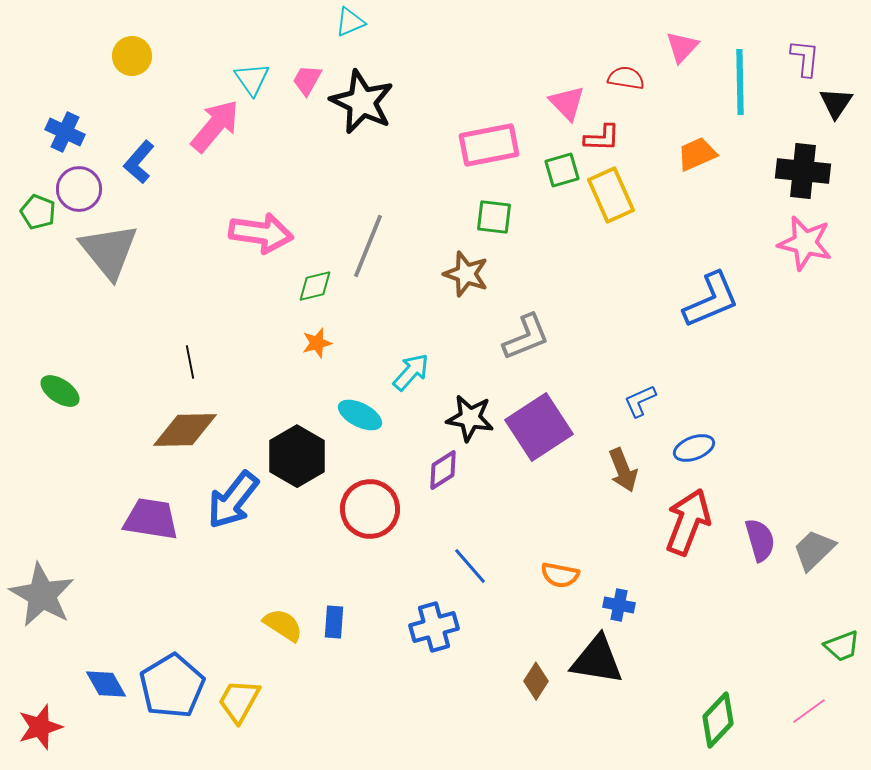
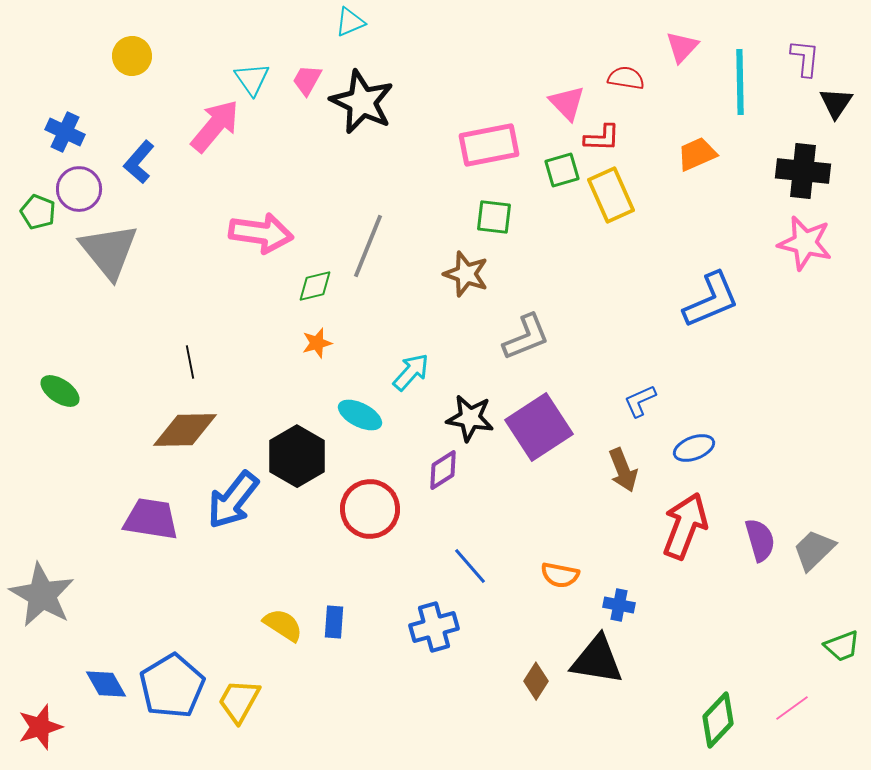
red arrow at (688, 522): moved 3 px left, 4 px down
pink line at (809, 711): moved 17 px left, 3 px up
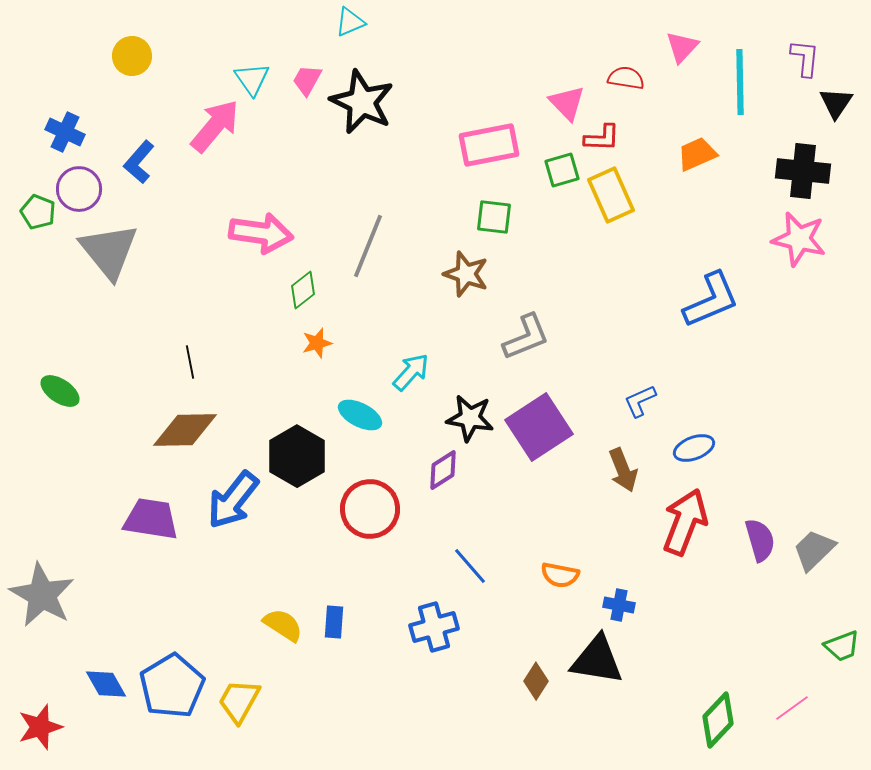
pink star at (805, 243): moved 6 px left, 4 px up
green diamond at (315, 286): moved 12 px left, 4 px down; rotated 24 degrees counterclockwise
red arrow at (685, 526): moved 4 px up
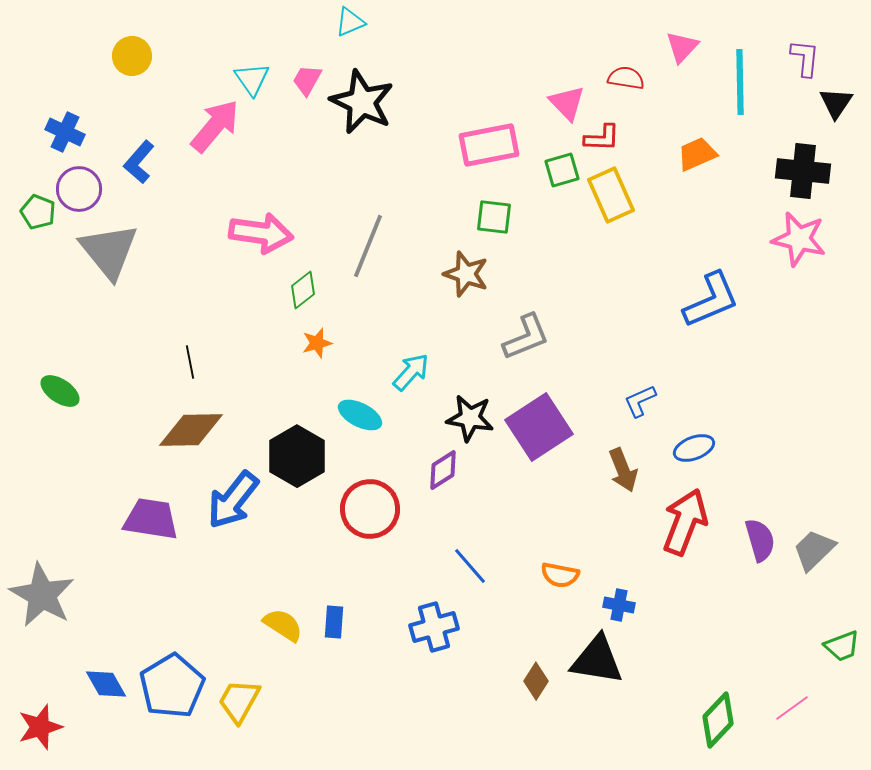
brown diamond at (185, 430): moved 6 px right
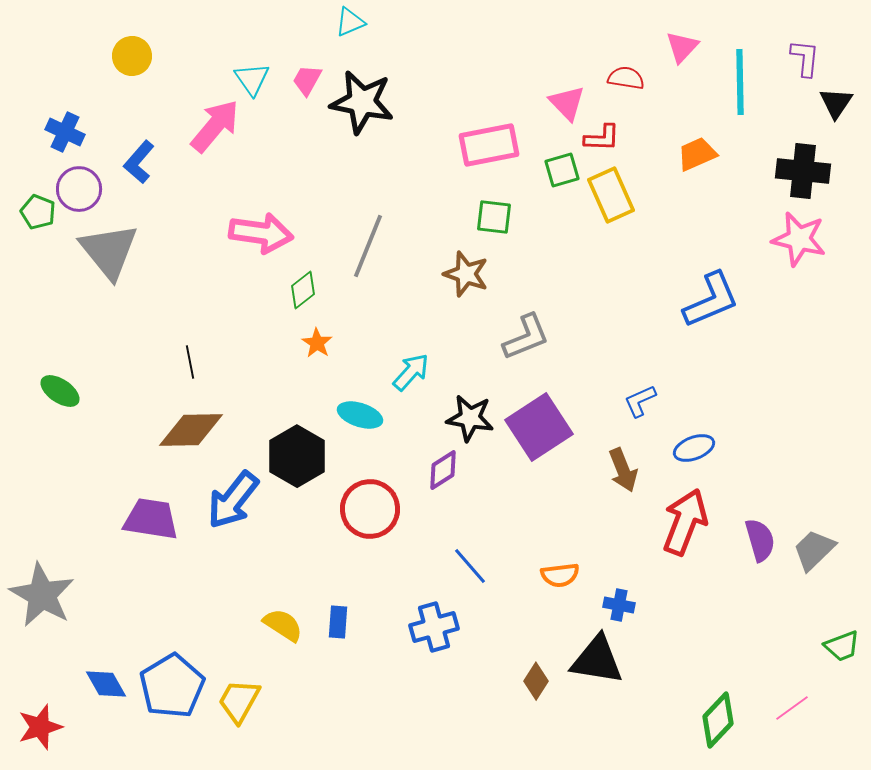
black star at (362, 102): rotated 14 degrees counterclockwise
orange star at (317, 343): rotated 24 degrees counterclockwise
cyan ellipse at (360, 415): rotated 9 degrees counterclockwise
orange semicircle at (560, 575): rotated 18 degrees counterclockwise
blue rectangle at (334, 622): moved 4 px right
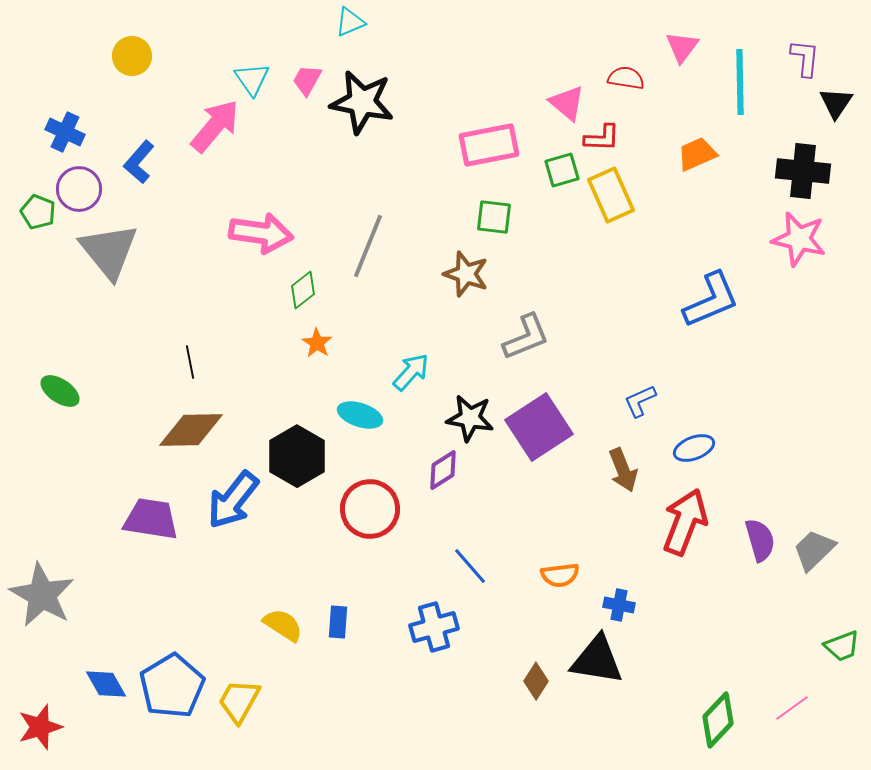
pink triangle at (682, 47): rotated 6 degrees counterclockwise
pink triangle at (567, 103): rotated 6 degrees counterclockwise
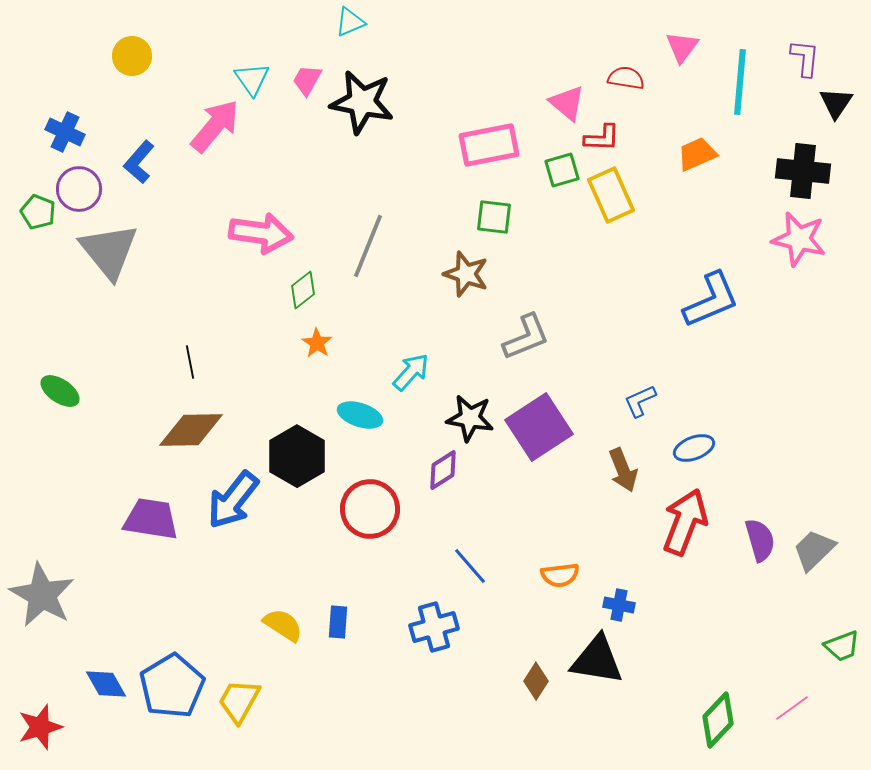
cyan line at (740, 82): rotated 6 degrees clockwise
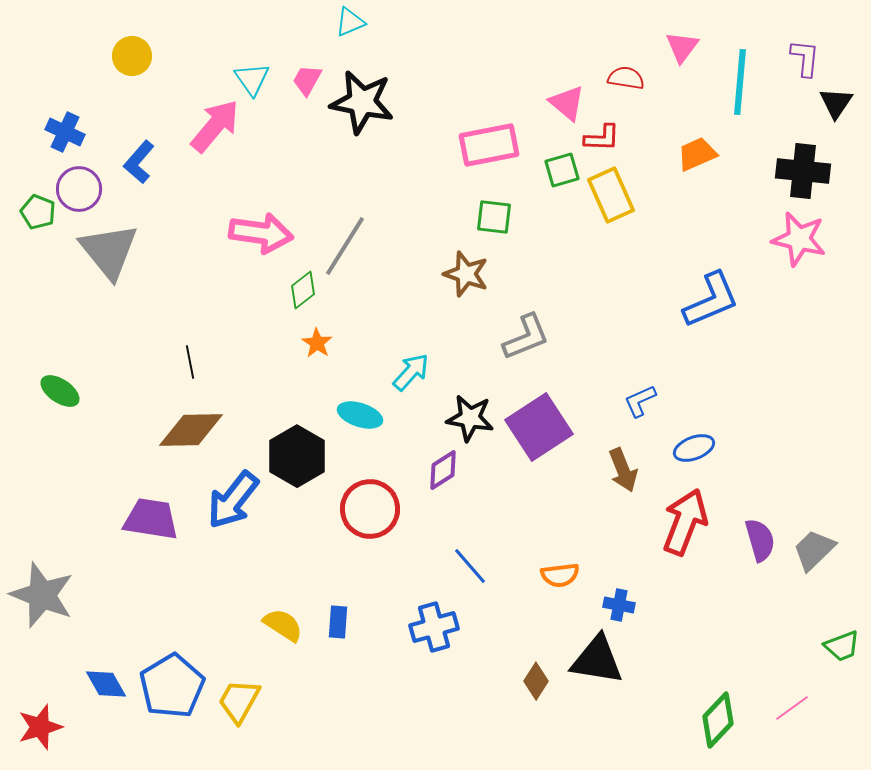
gray line at (368, 246): moved 23 px left; rotated 10 degrees clockwise
gray star at (42, 595): rotated 8 degrees counterclockwise
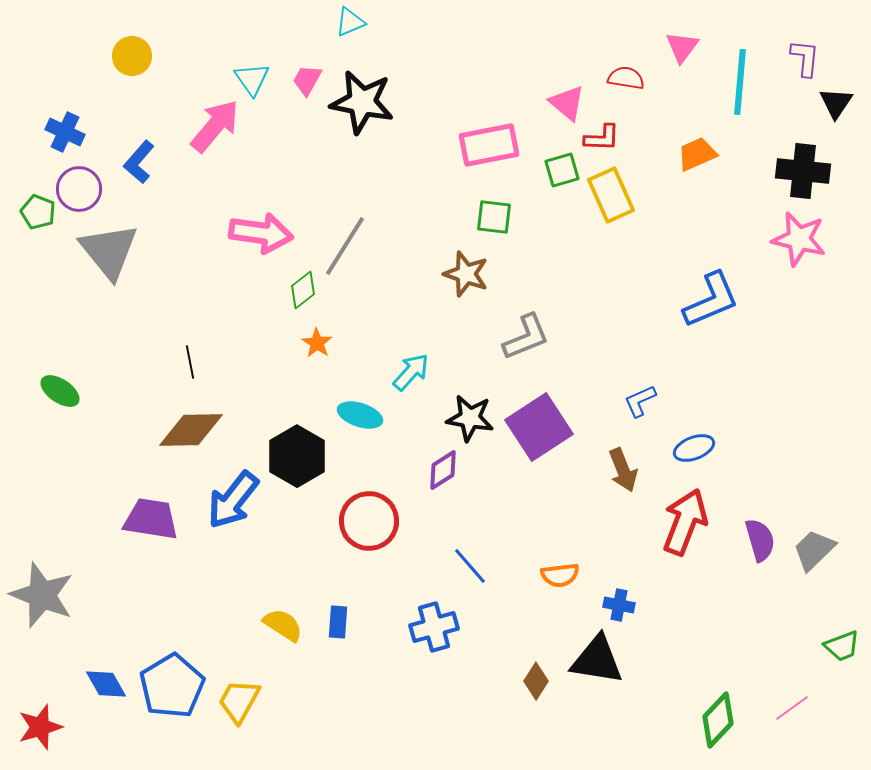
red circle at (370, 509): moved 1 px left, 12 px down
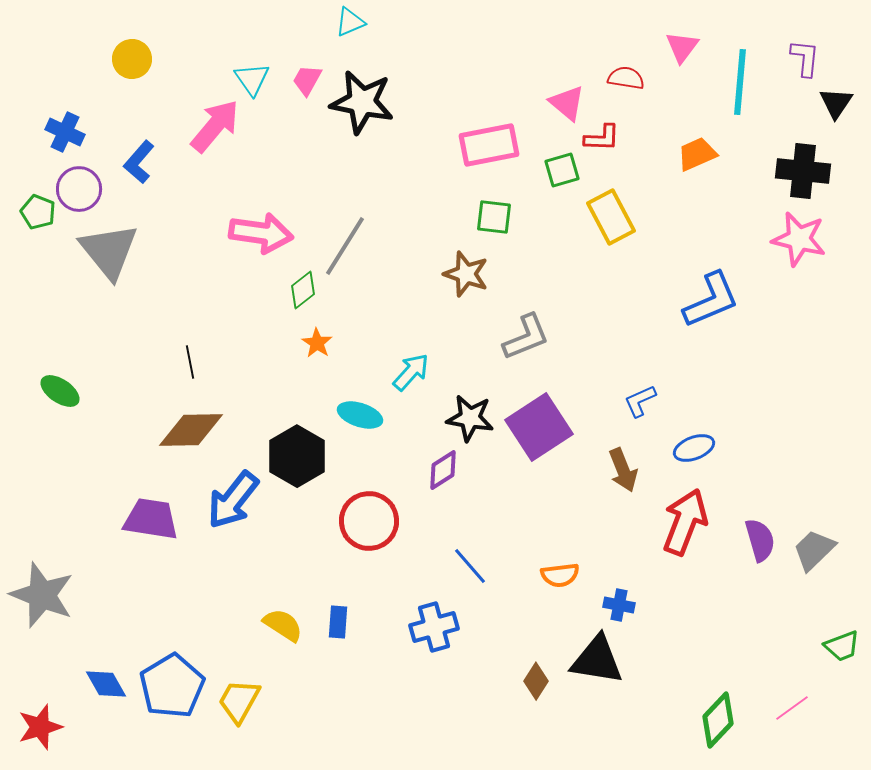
yellow circle at (132, 56): moved 3 px down
yellow rectangle at (611, 195): moved 22 px down; rotated 4 degrees counterclockwise
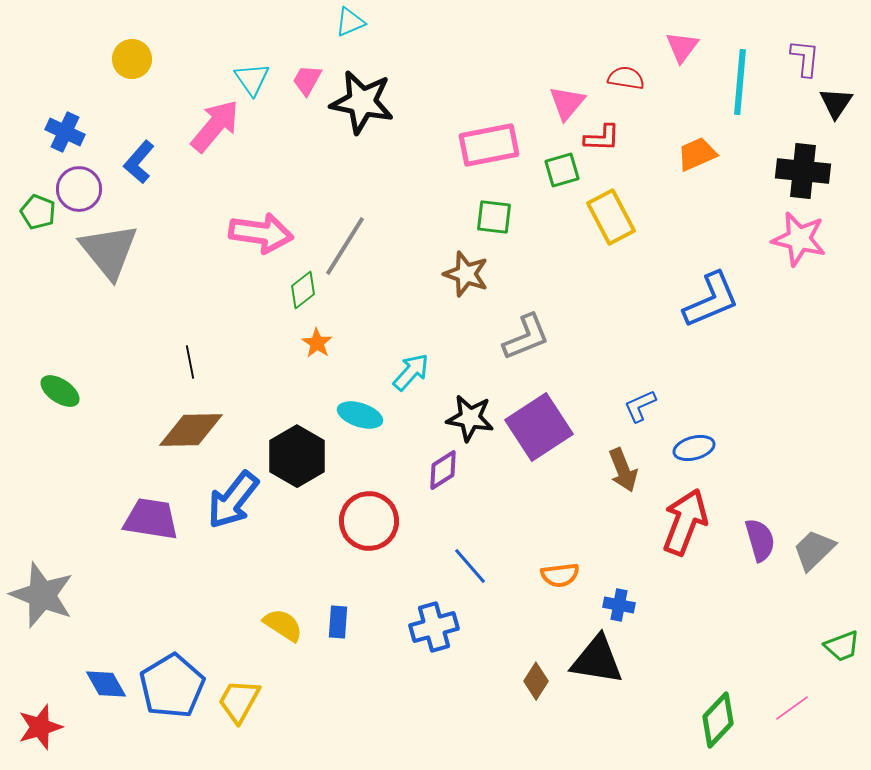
pink triangle at (567, 103): rotated 30 degrees clockwise
blue L-shape at (640, 401): moved 5 px down
blue ellipse at (694, 448): rotated 6 degrees clockwise
